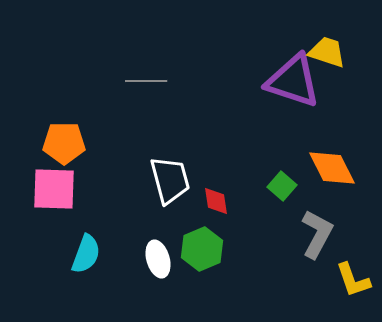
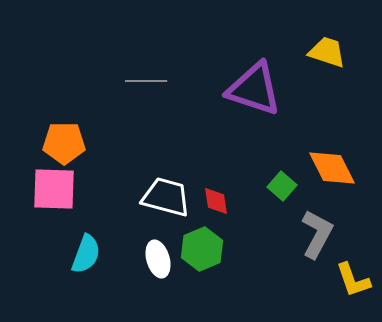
purple triangle: moved 39 px left, 8 px down
white trapezoid: moved 4 px left, 17 px down; rotated 60 degrees counterclockwise
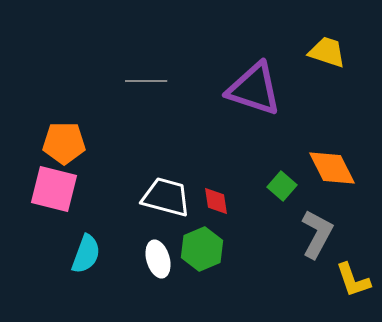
pink square: rotated 12 degrees clockwise
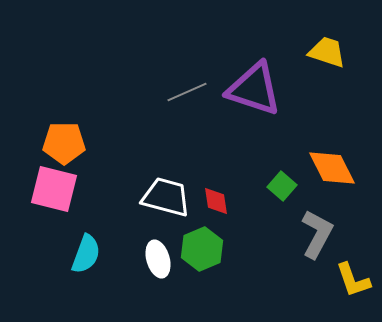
gray line: moved 41 px right, 11 px down; rotated 24 degrees counterclockwise
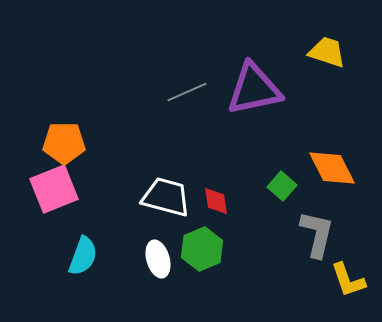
purple triangle: rotated 30 degrees counterclockwise
pink square: rotated 36 degrees counterclockwise
gray L-shape: rotated 15 degrees counterclockwise
cyan semicircle: moved 3 px left, 2 px down
yellow L-shape: moved 5 px left
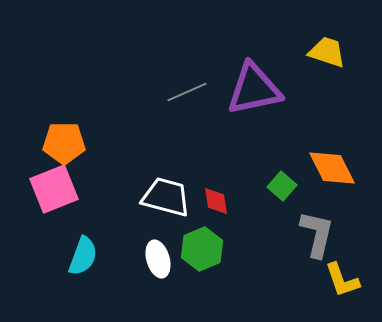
yellow L-shape: moved 6 px left
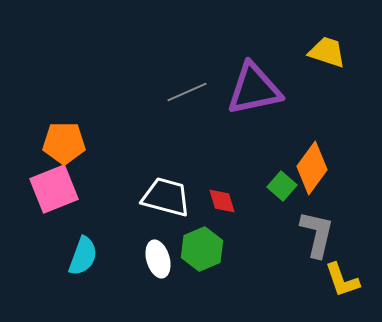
orange diamond: moved 20 px left; rotated 63 degrees clockwise
red diamond: moved 6 px right; rotated 8 degrees counterclockwise
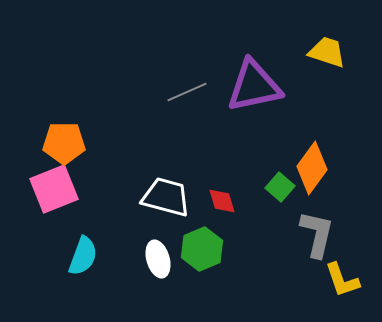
purple triangle: moved 3 px up
green square: moved 2 px left, 1 px down
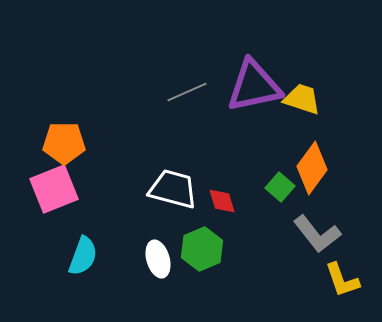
yellow trapezoid: moved 25 px left, 47 px down
white trapezoid: moved 7 px right, 8 px up
gray L-shape: rotated 129 degrees clockwise
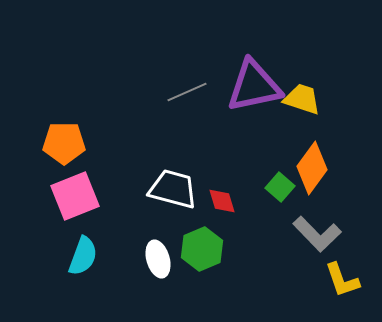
pink square: moved 21 px right, 7 px down
gray L-shape: rotated 6 degrees counterclockwise
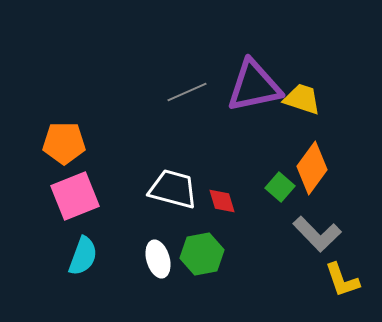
green hexagon: moved 5 px down; rotated 12 degrees clockwise
